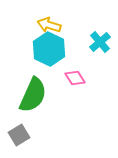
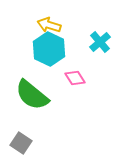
green semicircle: moved 1 px left; rotated 105 degrees clockwise
gray square: moved 2 px right, 8 px down; rotated 25 degrees counterclockwise
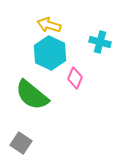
cyan cross: rotated 35 degrees counterclockwise
cyan hexagon: moved 1 px right, 4 px down
pink diamond: rotated 55 degrees clockwise
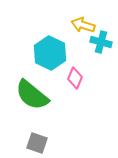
yellow arrow: moved 34 px right
cyan cross: moved 1 px right
gray square: moved 16 px right; rotated 15 degrees counterclockwise
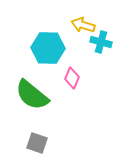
cyan hexagon: moved 2 px left, 5 px up; rotated 24 degrees counterclockwise
pink diamond: moved 3 px left
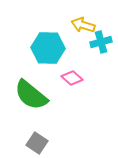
cyan cross: rotated 30 degrees counterclockwise
pink diamond: rotated 70 degrees counterclockwise
green semicircle: moved 1 px left
gray square: rotated 15 degrees clockwise
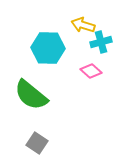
pink diamond: moved 19 px right, 7 px up
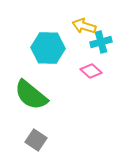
yellow arrow: moved 1 px right, 1 px down
gray square: moved 1 px left, 3 px up
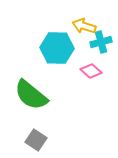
cyan hexagon: moved 9 px right
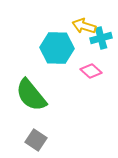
cyan cross: moved 4 px up
green semicircle: rotated 12 degrees clockwise
